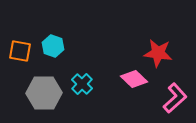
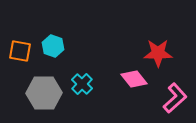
red star: rotated 8 degrees counterclockwise
pink diamond: rotated 8 degrees clockwise
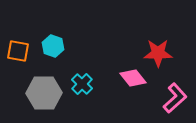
orange square: moved 2 px left
pink diamond: moved 1 px left, 1 px up
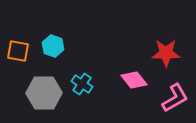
red star: moved 8 px right
pink diamond: moved 1 px right, 2 px down
cyan cross: rotated 10 degrees counterclockwise
pink L-shape: rotated 12 degrees clockwise
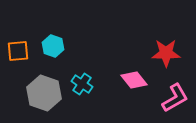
orange square: rotated 15 degrees counterclockwise
gray hexagon: rotated 20 degrees clockwise
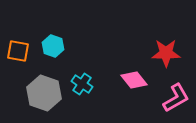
orange square: rotated 15 degrees clockwise
pink L-shape: moved 1 px right
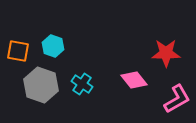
gray hexagon: moved 3 px left, 8 px up
pink L-shape: moved 1 px right, 1 px down
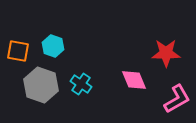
pink diamond: rotated 16 degrees clockwise
cyan cross: moved 1 px left
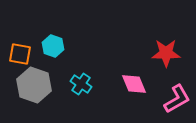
orange square: moved 2 px right, 3 px down
pink diamond: moved 4 px down
gray hexagon: moved 7 px left
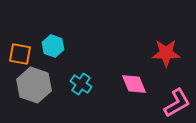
pink L-shape: moved 4 px down
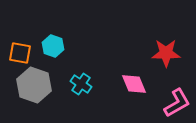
orange square: moved 1 px up
